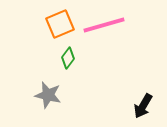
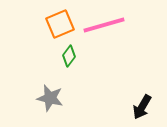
green diamond: moved 1 px right, 2 px up
gray star: moved 2 px right, 3 px down
black arrow: moved 1 px left, 1 px down
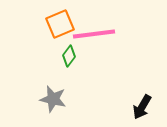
pink line: moved 10 px left, 9 px down; rotated 9 degrees clockwise
gray star: moved 3 px right, 1 px down
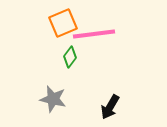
orange square: moved 3 px right, 1 px up
green diamond: moved 1 px right, 1 px down
black arrow: moved 32 px left
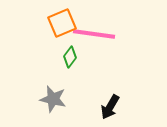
orange square: moved 1 px left
pink line: rotated 15 degrees clockwise
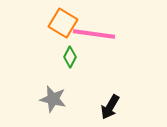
orange square: moved 1 px right; rotated 36 degrees counterclockwise
green diamond: rotated 10 degrees counterclockwise
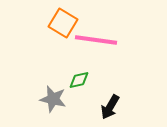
pink line: moved 2 px right, 6 px down
green diamond: moved 9 px right, 23 px down; rotated 50 degrees clockwise
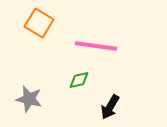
orange square: moved 24 px left
pink line: moved 6 px down
gray star: moved 24 px left
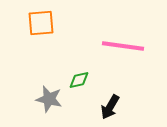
orange square: moved 2 px right; rotated 36 degrees counterclockwise
pink line: moved 27 px right
gray star: moved 20 px right
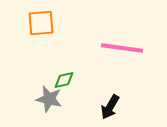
pink line: moved 1 px left, 2 px down
green diamond: moved 15 px left
